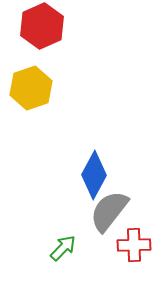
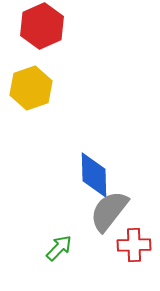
blue diamond: rotated 30 degrees counterclockwise
green arrow: moved 4 px left
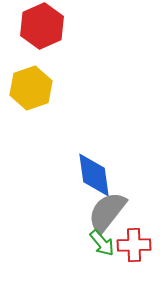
blue diamond: rotated 6 degrees counterclockwise
gray semicircle: moved 2 px left, 1 px down
green arrow: moved 43 px right, 5 px up; rotated 96 degrees clockwise
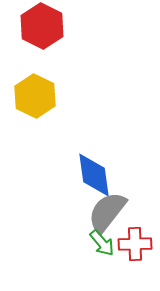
red hexagon: rotated 9 degrees counterclockwise
yellow hexagon: moved 4 px right, 8 px down; rotated 15 degrees counterclockwise
red cross: moved 1 px right, 1 px up
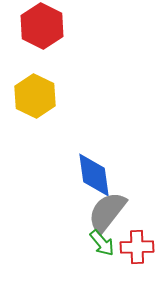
red cross: moved 2 px right, 3 px down
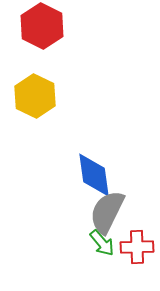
gray semicircle: rotated 12 degrees counterclockwise
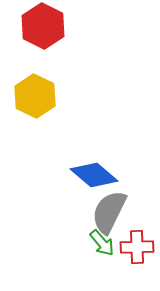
red hexagon: moved 1 px right
blue diamond: rotated 42 degrees counterclockwise
gray semicircle: moved 2 px right
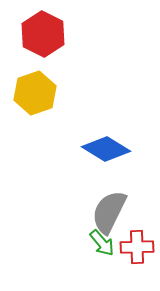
red hexagon: moved 8 px down
yellow hexagon: moved 3 px up; rotated 15 degrees clockwise
blue diamond: moved 12 px right, 26 px up; rotated 9 degrees counterclockwise
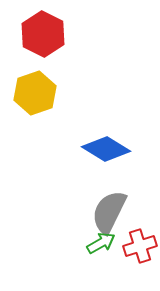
green arrow: moved 1 px left; rotated 80 degrees counterclockwise
red cross: moved 3 px right, 1 px up; rotated 16 degrees counterclockwise
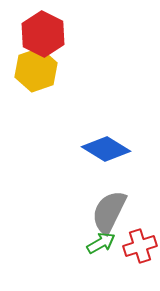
yellow hexagon: moved 1 px right, 23 px up
